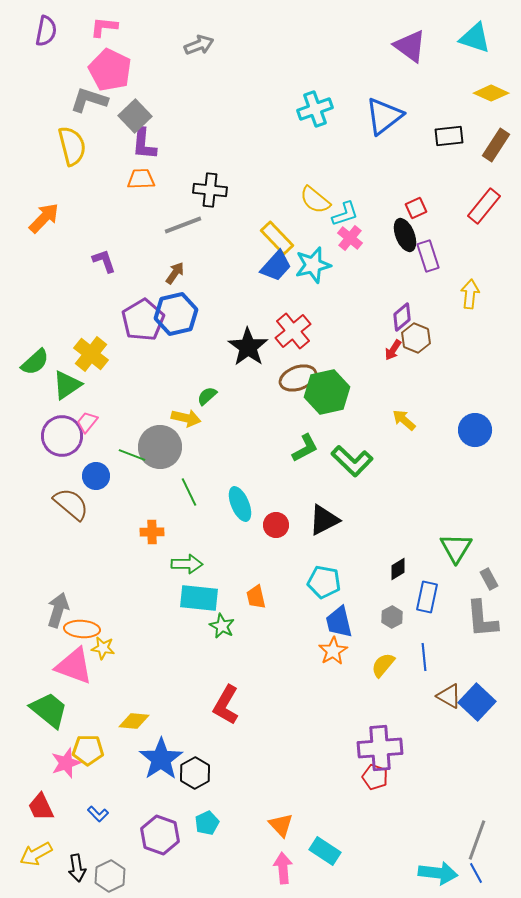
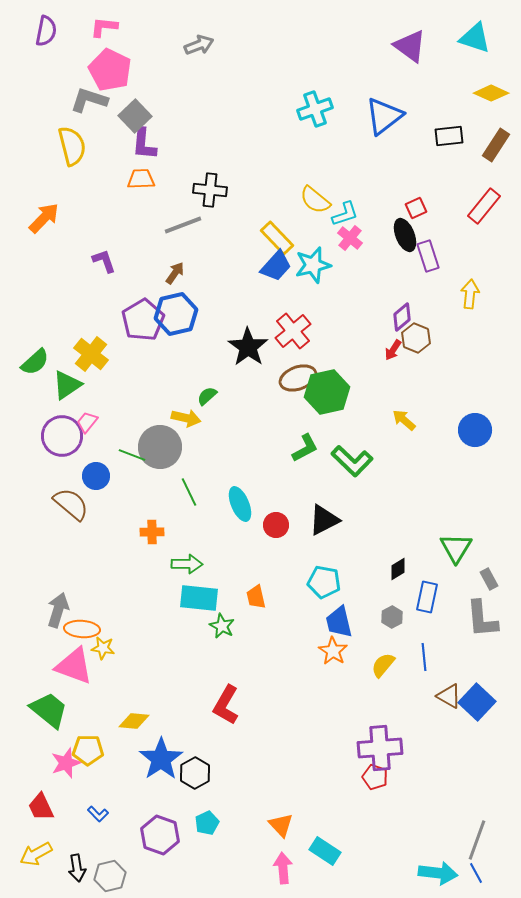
orange star at (333, 651): rotated 8 degrees counterclockwise
gray hexagon at (110, 876): rotated 12 degrees clockwise
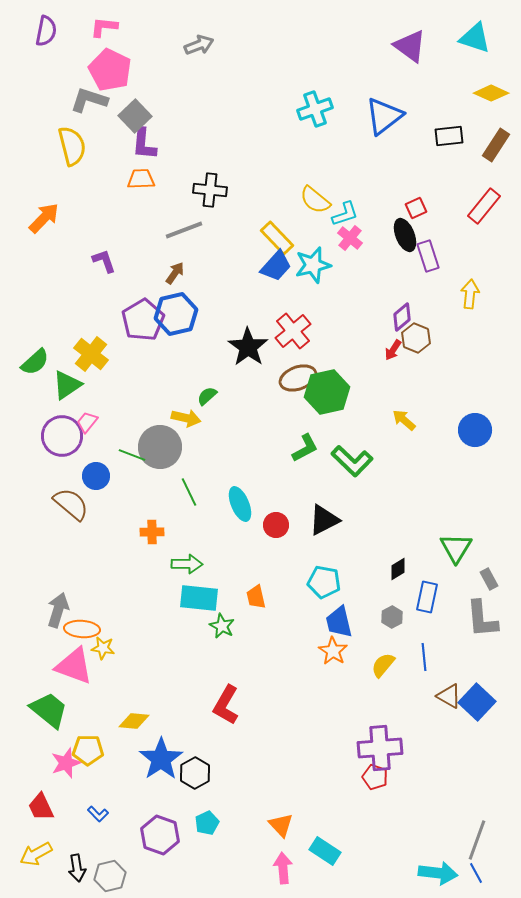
gray line at (183, 225): moved 1 px right, 5 px down
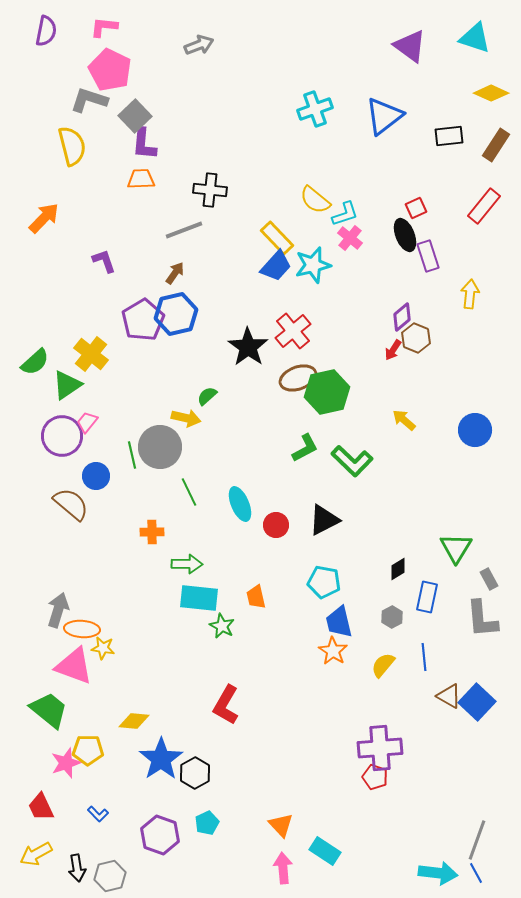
green line at (132, 455): rotated 56 degrees clockwise
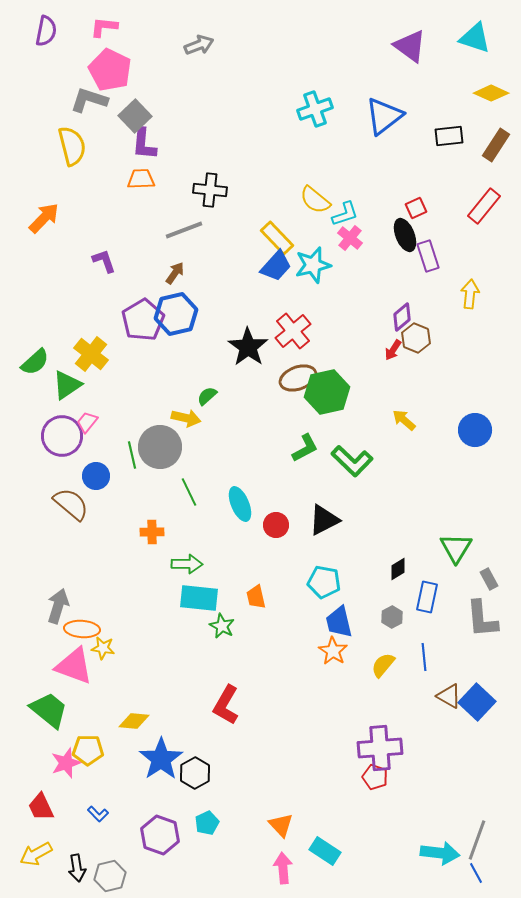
gray arrow at (58, 610): moved 4 px up
cyan arrow at (438, 873): moved 2 px right, 20 px up
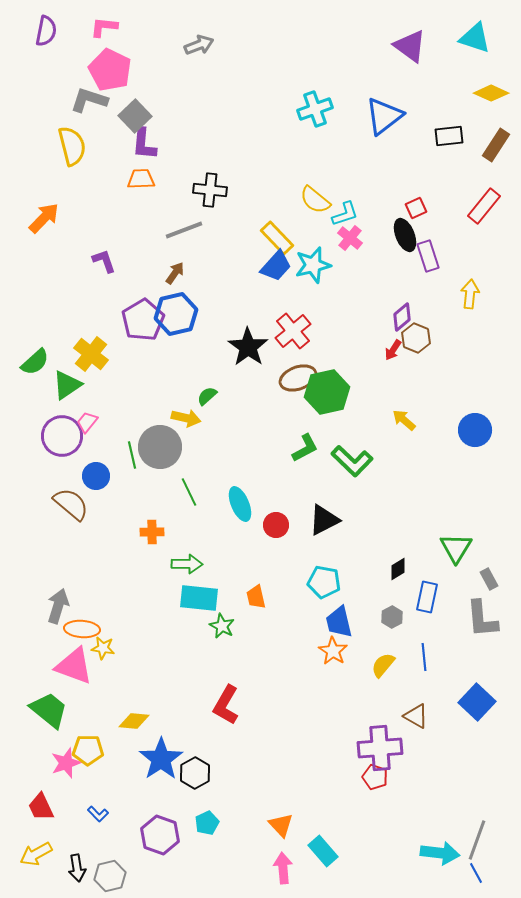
brown triangle at (449, 696): moved 33 px left, 20 px down
cyan rectangle at (325, 851): moved 2 px left; rotated 16 degrees clockwise
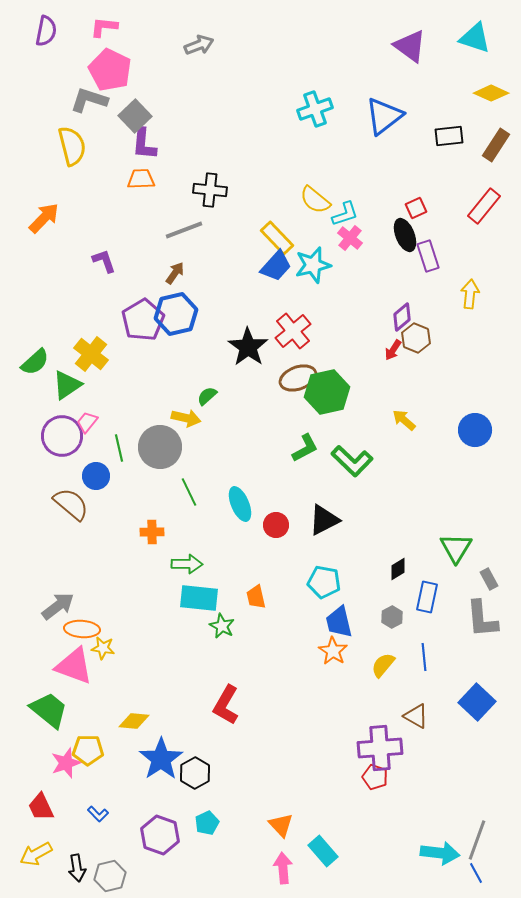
green line at (132, 455): moved 13 px left, 7 px up
gray arrow at (58, 606): rotated 36 degrees clockwise
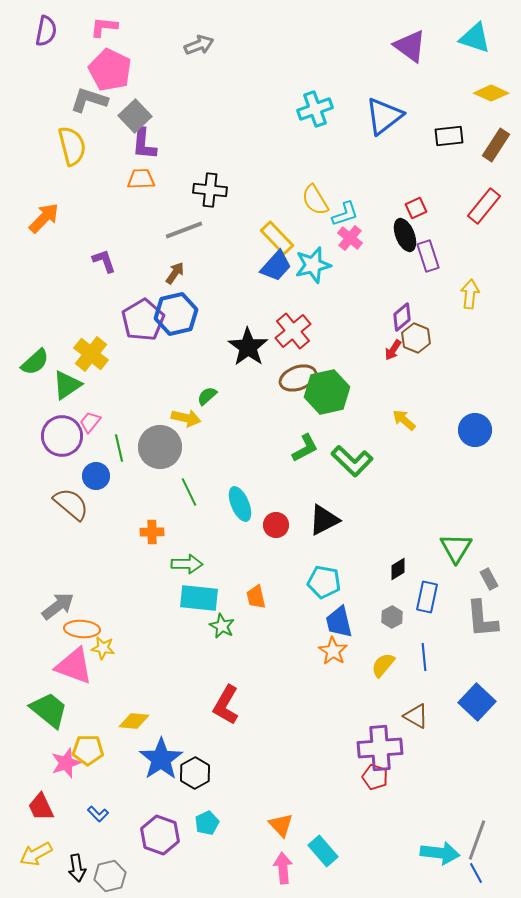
yellow semicircle at (315, 200): rotated 20 degrees clockwise
pink trapezoid at (87, 422): moved 3 px right
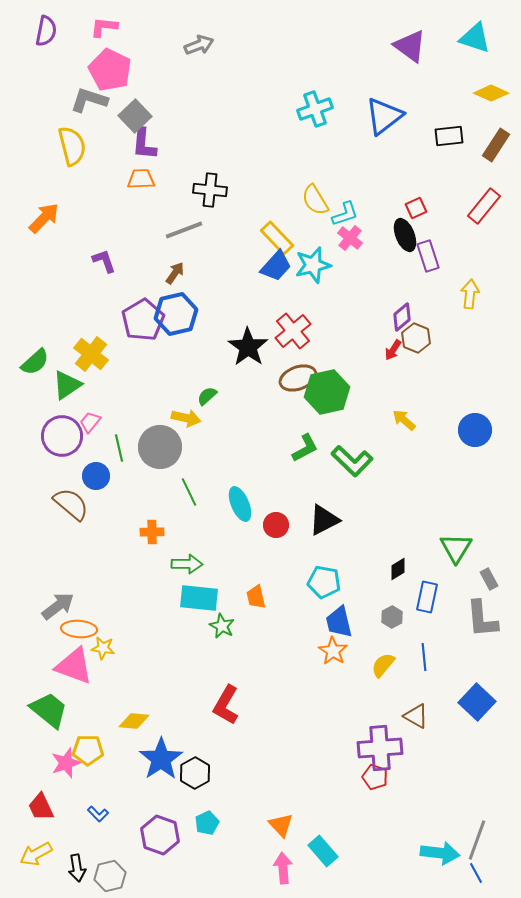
orange ellipse at (82, 629): moved 3 px left
